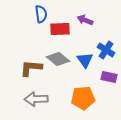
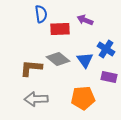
blue cross: moved 1 px up
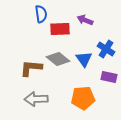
blue triangle: moved 1 px left, 1 px up
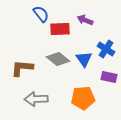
blue semicircle: rotated 30 degrees counterclockwise
brown L-shape: moved 9 px left
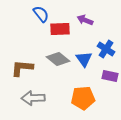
purple rectangle: moved 1 px right, 1 px up
gray arrow: moved 3 px left, 1 px up
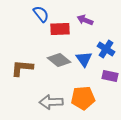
gray diamond: moved 1 px right, 1 px down
gray arrow: moved 18 px right, 4 px down
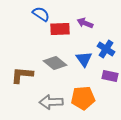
blue semicircle: rotated 18 degrees counterclockwise
purple arrow: moved 3 px down
gray diamond: moved 4 px left, 3 px down
brown L-shape: moved 7 px down
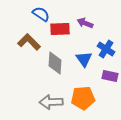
gray diamond: rotated 55 degrees clockwise
brown L-shape: moved 7 px right, 33 px up; rotated 40 degrees clockwise
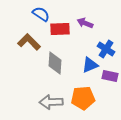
blue triangle: moved 6 px right, 6 px down; rotated 42 degrees clockwise
